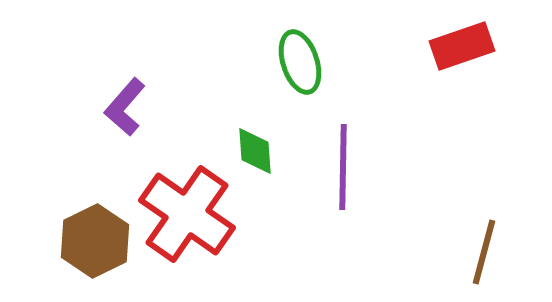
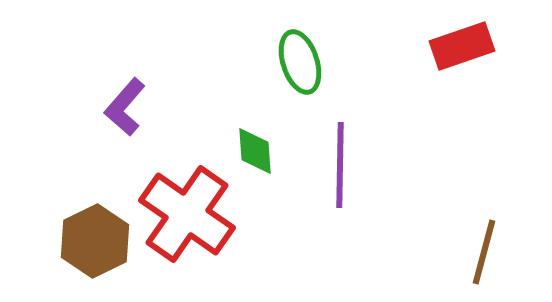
purple line: moved 3 px left, 2 px up
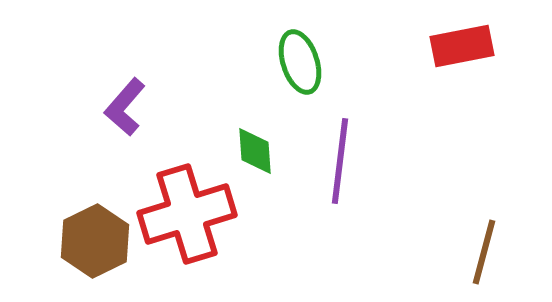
red rectangle: rotated 8 degrees clockwise
purple line: moved 4 px up; rotated 6 degrees clockwise
red cross: rotated 38 degrees clockwise
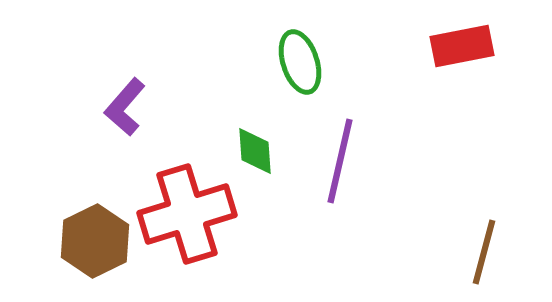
purple line: rotated 6 degrees clockwise
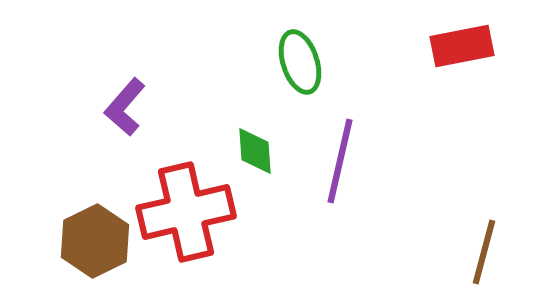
red cross: moved 1 px left, 2 px up; rotated 4 degrees clockwise
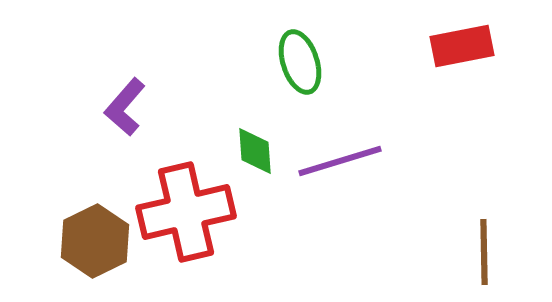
purple line: rotated 60 degrees clockwise
brown line: rotated 16 degrees counterclockwise
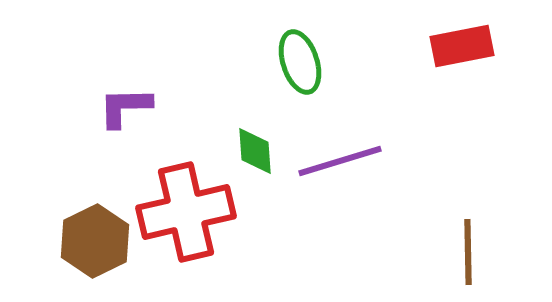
purple L-shape: rotated 48 degrees clockwise
brown line: moved 16 px left
